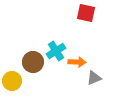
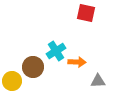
brown circle: moved 5 px down
gray triangle: moved 4 px right, 3 px down; rotated 21 degrees clockwise
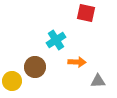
cyan cross: moved 11 px up
brown circle: moved 2 px right
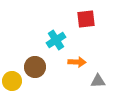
red square: moved 6 px down; rotated 18 degrees counterclockwise
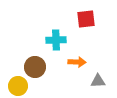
cyan cross: rotated 30 degrees clockwise
yellow circle: moved 6 px right, 5 px down
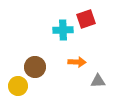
red square: rotated 12 degrees counterclockwise
cyan cross: moved 7 px right, 10 px up
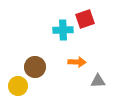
red square: moved 1 px left
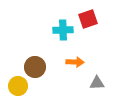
red square: moved 3 px right
orange arrow: moved 2 px left
gray triangle: moved 1 px left, 2 px down
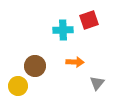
red square: moved 1 px right, 1 px down
brown circle: moved 1 px up
gray triangle: rotated 49 degrees counterclockwise
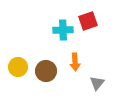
red square: moved 1 px left, 1 px down
orange arrow: rotated 84 degrees clockwise
brown circle: moved 11 px right, 5 px down
yellow circle: moved 19 px up
